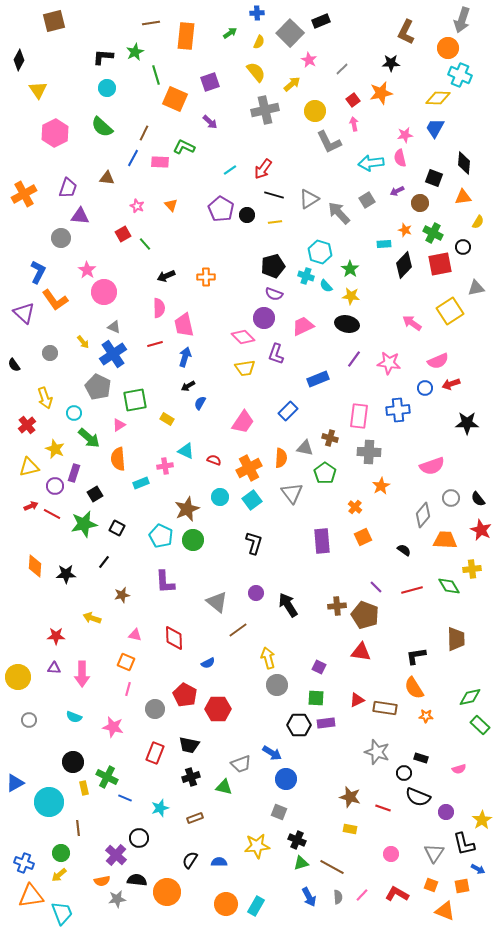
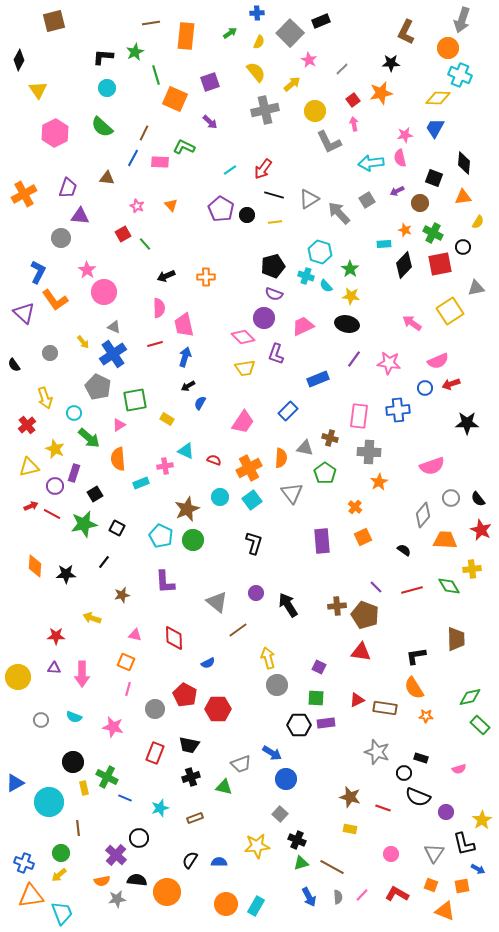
orange star at (381, 486): moved 2 px left, 4 px up
gray circle at (29, 720): moved 12 px right
gray square at (279, 812): moved 1 px right, 2 px down; rotated 21 degrees clockwise
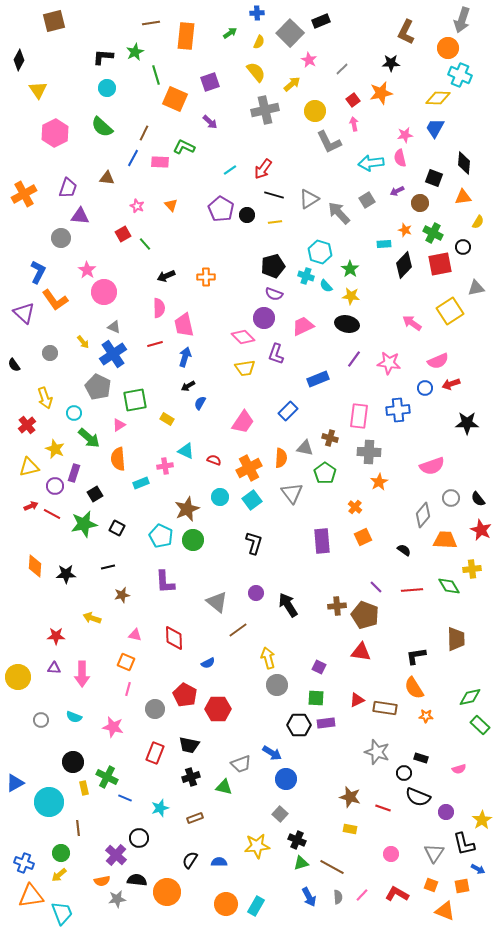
black line at (104, 562): moved 4 px right, 5 px down; rotated 40 degrees clockwise
red line at (412, 590): rotated 10 degrees clockwise
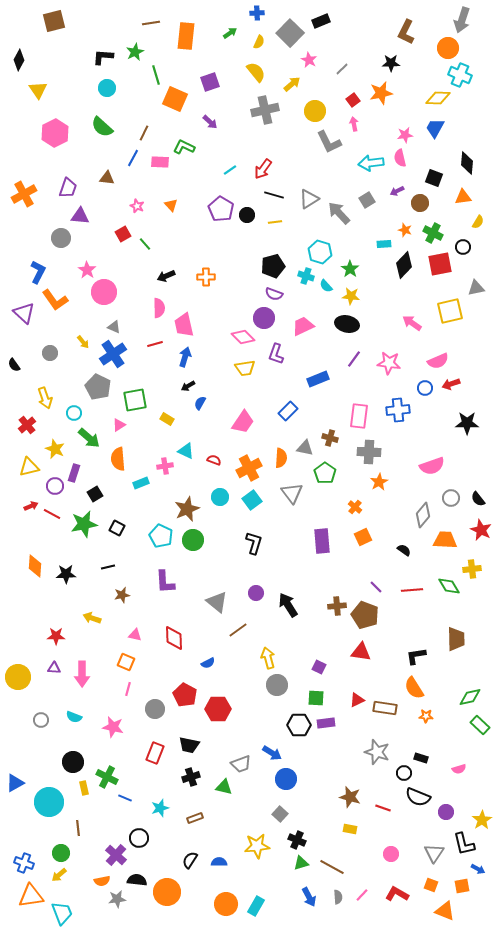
black diamond at (464, 163): moved 3 px right
yellow square at (450, 311): rotated 20 degrees clockwise
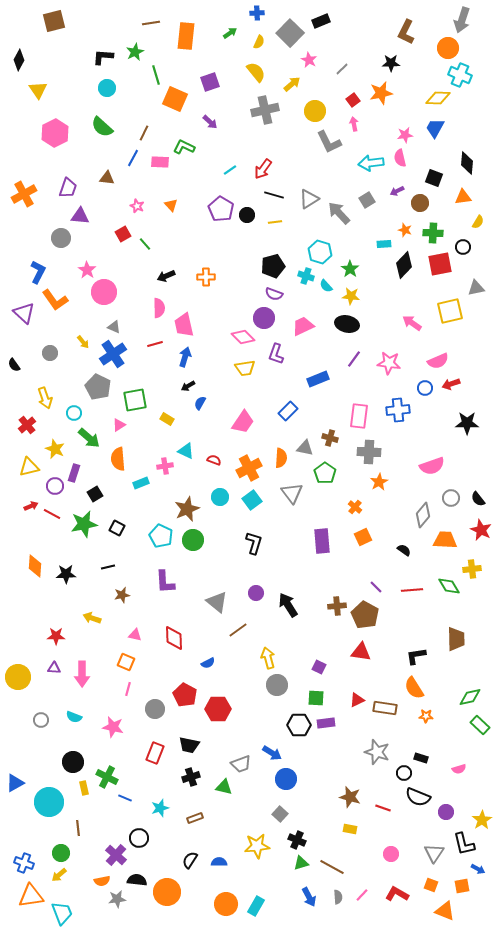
green cross at (433, 233): rotated 24 degrees counterclockwise
brown pentagon at (365, 615): rotated 8 degrees clockwise
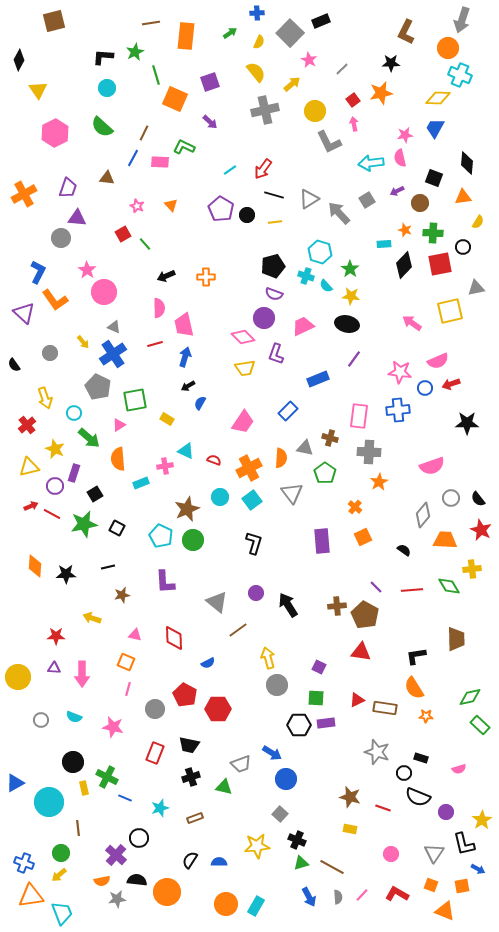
purple triangle at (80, 216): moved 3 px left, 2 px down
pink star at (389, 363): moved 11 px right, 9 px down
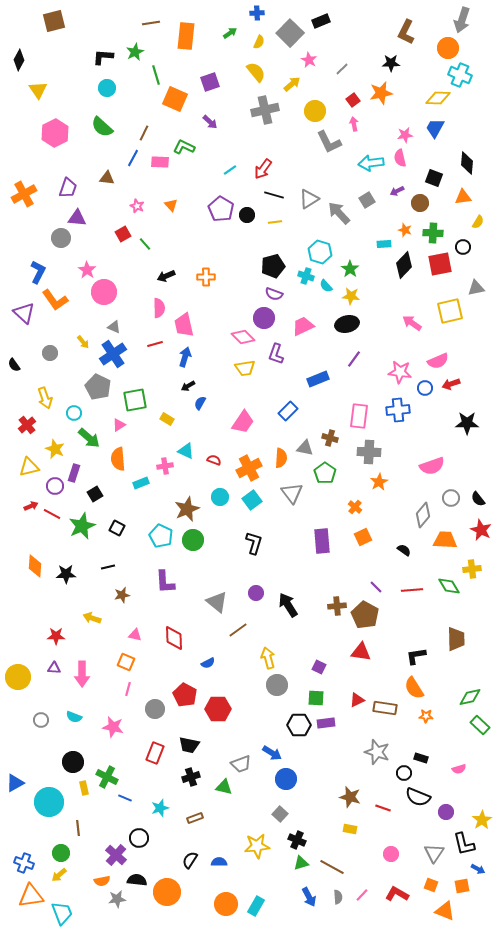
black ellipse at (347, 324): rotated 25 degrees counterclockwise
green star at (84, 524): moved 2 px left, 2 px down; rotated 12 degrees counterclockwise
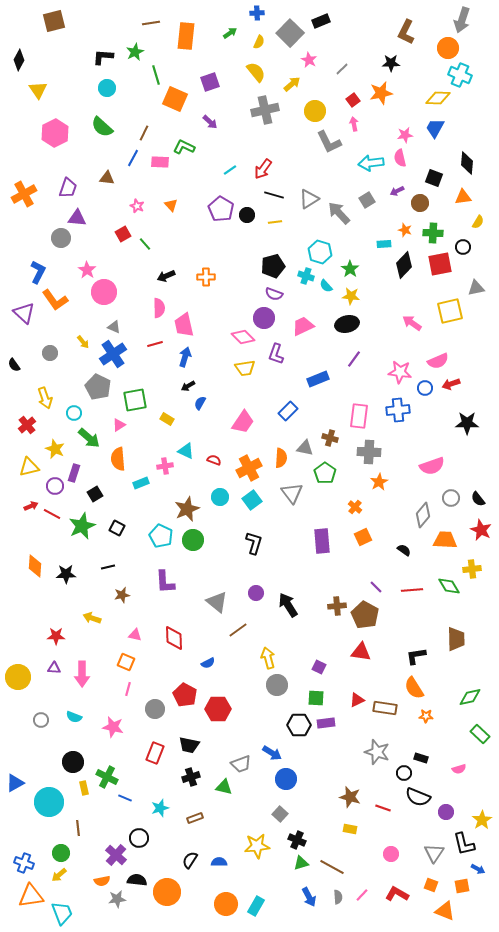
green rectangle at (480, 725): moved 9 px down
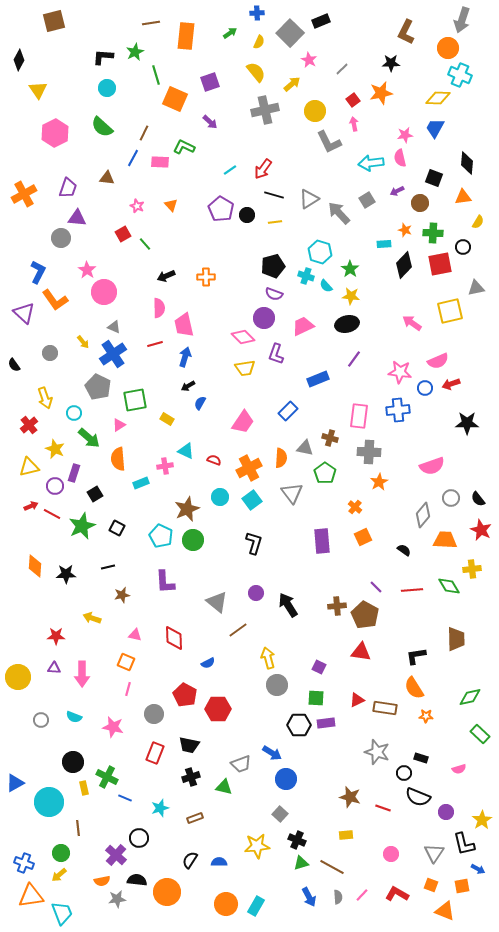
red cross at (27, 425): moved 2 px right
gray circle at (155, 709): moved 1 px left, 5 px down
yellow rectangle at (350, 829): moved 4 px left, 6 px down; rotated 16 degrees counterclockwise
